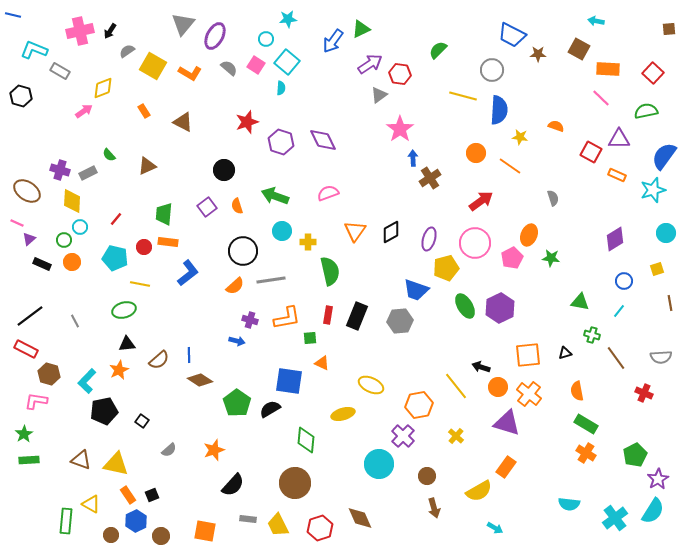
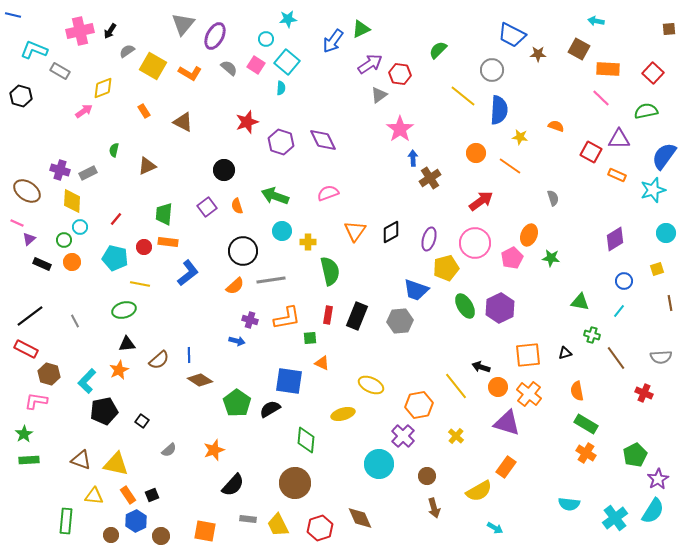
yellow line at (463, 96): rotated 24 degrees clockwise
green semicircle at (109, 155): moved 5 px right, 5 px up; rotated 56 degrees clockwise
yellow triangle at (91, 504): moved 3 px right, 8 px up; rotated 24 degrees counterclockwise
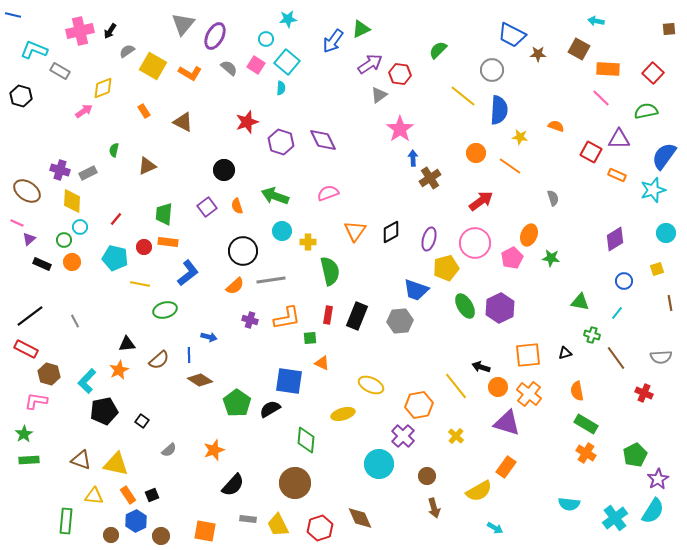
green ellipse at (124, 310): moved 41 px right
cyan line at (619, 311): moved 2 px left, 2 px down
blue arrow at (237, 341): moved 28 px left, 4 px up
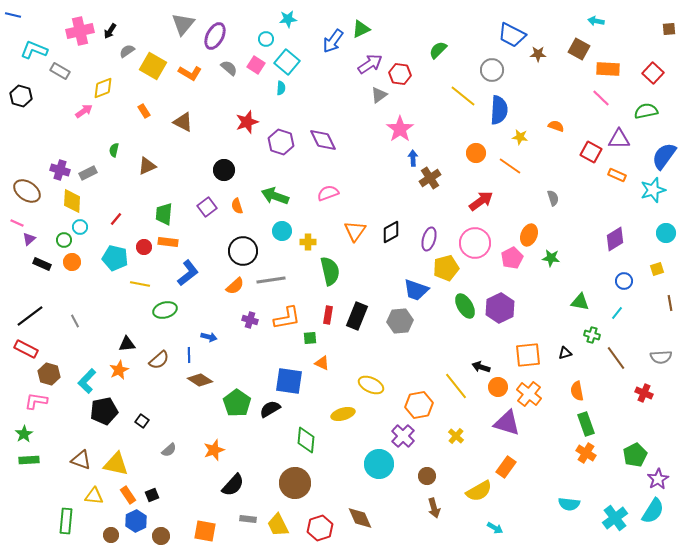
green rectangle at (586, 424): rotated 40 degrees clockwise
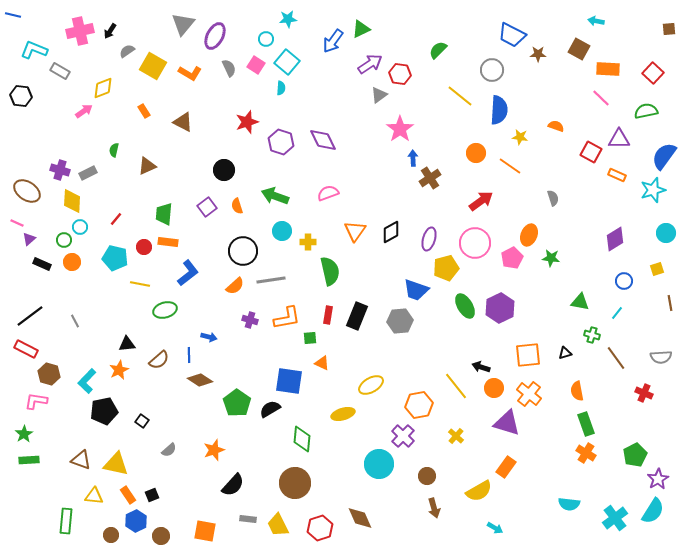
gray semicircle at (229, 68): rotated 24 degrees clockwise
black hexagon at (21, 96): rotated 10 degrees counterclockwise
yellow line at (463, 96): moved 3 px left
yellow ellipse at (371, 385): rotated 55 degrees counterclockwise
orange circle at (498, 387): moved 4 px left, 1 px down
green diamond at (306, 440): moved 4 px left, 1 px up
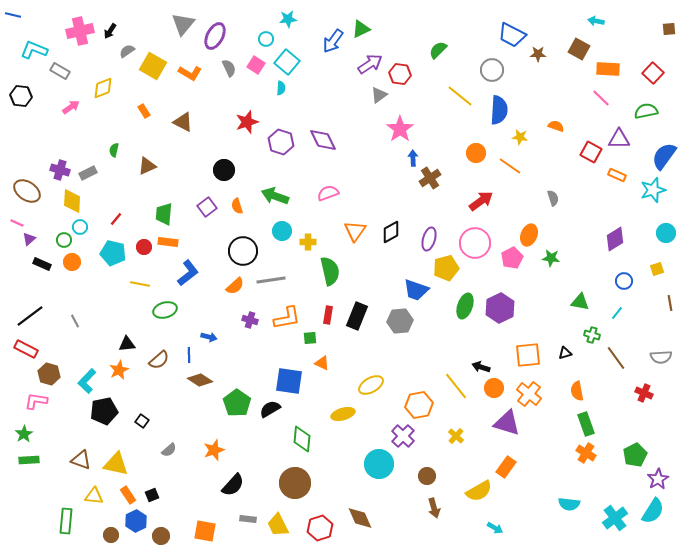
pink arrow at (84, 111): moved 13 px left, 4 px up
cyan pentagon at (115, 258): moved 2 px left, 5 px up
green ellipse at (465, 306): rotated 50 degrees clockwise
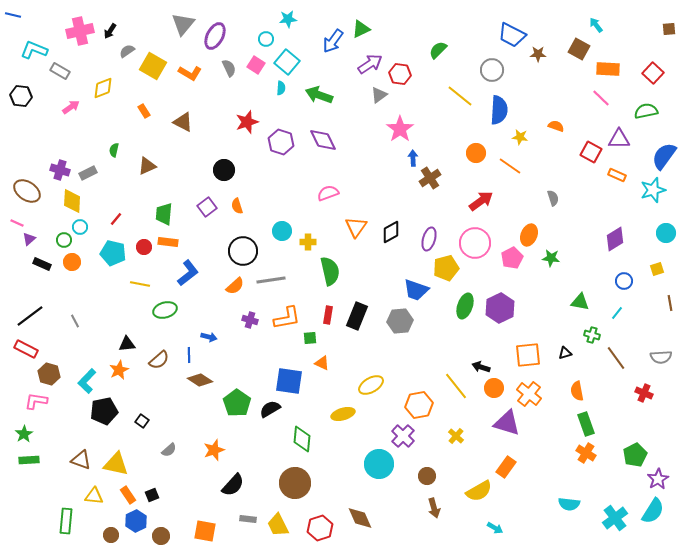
cyan arrow at (596, 21): moved 4 px down; rotated 42 degrees clockwise
green arrow at (275, 196): moved 44 px right, 101 px up
orange triangle at (355, 231): moved 1 px right, 4 px up
